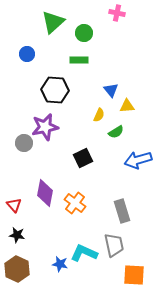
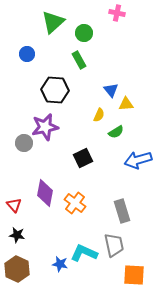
green rectangle: rotated 60 degrees clockwise
yellow triangle: moved 1 px left, 2 px up
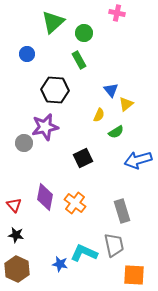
yellow triangle: rotated 35 degrees counterclockwise
purple diamond: moved 4 px down
black star: moved 1 px left
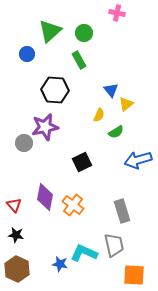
green triangle: moved 3 px left, 9 px down
black square: moved 1 px left, 4 px down
orange cross: moved 2 px left, 2 px down
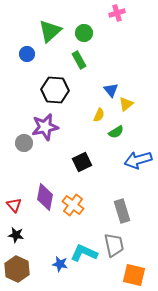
pink cross: rotated 28 degrees counterclockwise
orange square: rotated 10 degrees clockwise
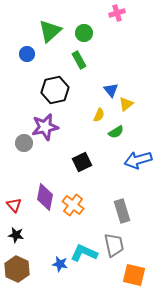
black hexagon: rotated 16 degrees counterclockwise
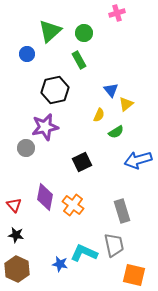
gray circle: moved 2 px right, 5 px down
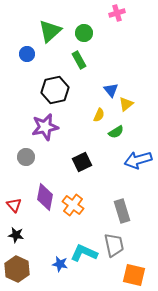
gray circle: moved 9 px down
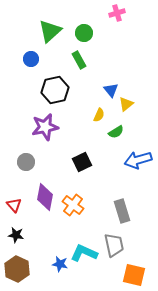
blue circle: moved 4 px right, 5 px down
gray circle: moved 5 px down
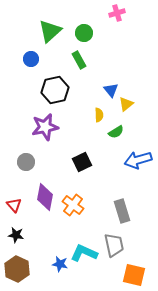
yellow semicircle: rotated 24 degrees counterclockwise
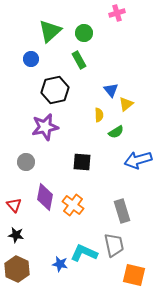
black square: rotated 30 degrees clockwise
